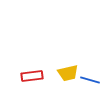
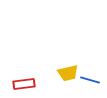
red rectangle: moved 8 px left, 8 px down
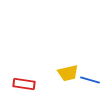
red rectangle: rotated 15 degrees clockwise
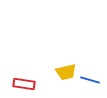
yellow trapezoid: moved 2 px left, 1 px up
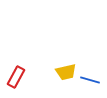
red rectangle: moved 8 px left, 7 px up; rotated 70 degrees counterclockwise
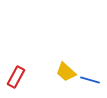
yellow trapezoid: rotated 55 degrees clockwise
